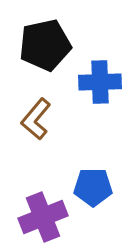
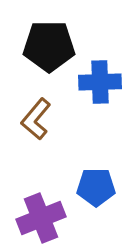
black pentagon: moved 4 px right, 1 px down; rotated 12 degrees clockwise
blue pentagon: moved 3 px right
purple cross: moved 2 px left, 1 px down
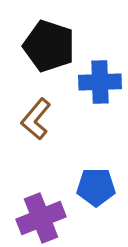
black pentagon: rotated 18 degrees clockwise
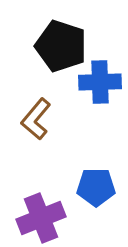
black pentagon: moved 12 px right
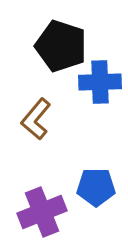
purple cross: moved 1 px right, 6 px up
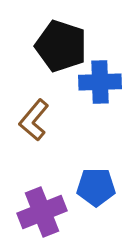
brown L-shape: moved 2 px left, 1 px down
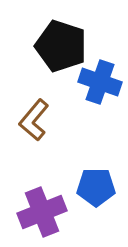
blue cross: rotated 21 degrees clockwise
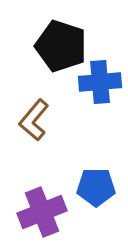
blue cross: rotated 24 degrees counterclockwise
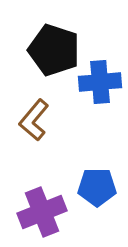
black pentagon: moved 7 px left, 4 px down
blue pentagon: moved 1 px right
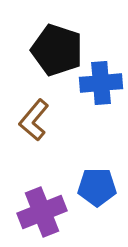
black pentagon: moved 3 px right
blue cross: moved 1 px right, 1 px down
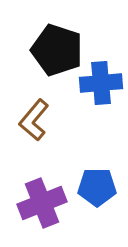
purple cross: moved 9 px up
